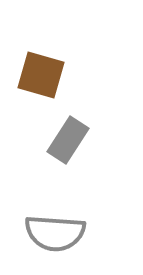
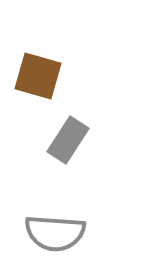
brown square: moved 3 px left, 1 px down
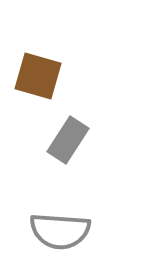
gray semicircle: moved 5 px right, 2 px up
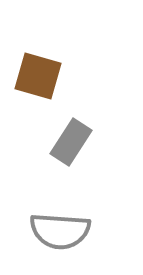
gray rectangle: moved 3 px right, 2 px down
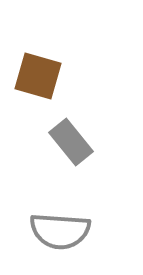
gray rectangle: rotated 72 degrees counterclockwise
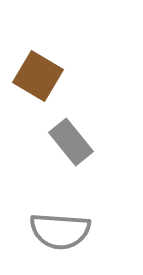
brown square: rotated 15 degrees clockwise
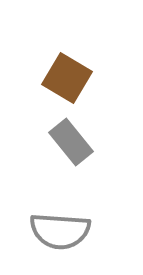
brown square: moved 29 px right, 2 px down
